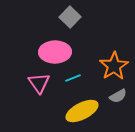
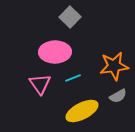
orange star: rotated 24 degrees clockwise
pink triangle: moved 1 px right, 1 px down
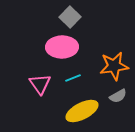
pink ellipse: moved 7 px right, 5 px up
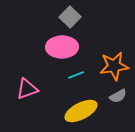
cyan line: moved 3 px right, 3 px up
pink triangle: moved 13 px left, 5 px down; rotated 45 degrees clockwise
yellow ellipse: moved 1 px left
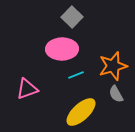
gray square: moved 2 px right
pink ellipse: moved 2 px down
orange star: moved 1 px left; rotated 8 degrees counterclockwise
gray semicircle: moved 2 px left, 2 px up; rotated 90 degrees clockwise
yellow ellipse: moved 1 px down; rotated 16 degrees counterclockwise
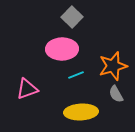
yellow ellipse: rotated 40 degrees clockwise
